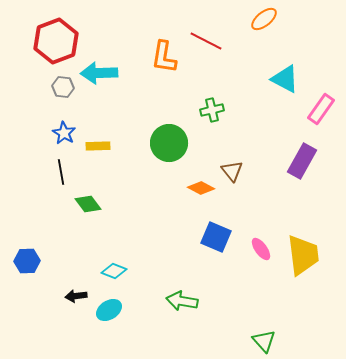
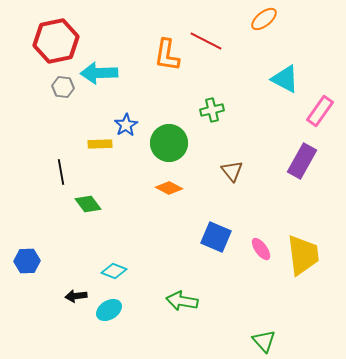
red hexagon: rotated 9 degrees clockwise
orange L-shape: moved 3 px right, 2 px up
pink rectangle: moved 1 px left, 2 px down
blue star: moved 62 px right, 8 px up; rotated 10 degrees clockwise
yellow rectangle: moved 2 px right, 2 px up
orange diamond: moved 32 px left
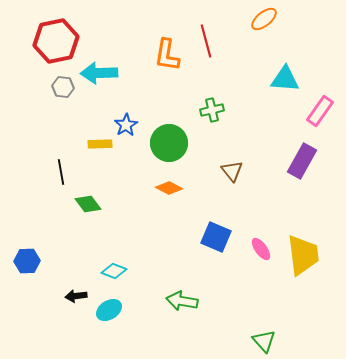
red line: rotated 48 degrees clockwise
cyan triangle: rotated 24 degrees counterclockwise
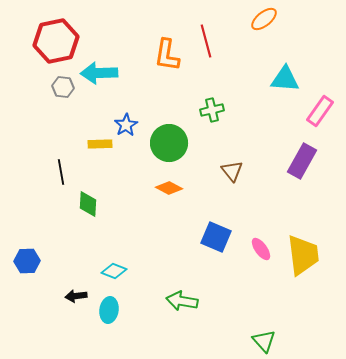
green diamond: rotated 40 degrees clockwise
cyan ellipse: rotated 50 degrees counterclockwise
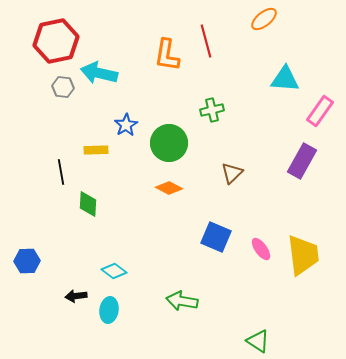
cyan arrow: rotated 15 degrees clockwise
yellow rectangle: moved 4 px left, 6 px down
brown triangle: moved 2 px down; rotated 25 degrees clockwise
cyan diamond: rotated 15 degrees clockwise
green triangle: moved 6 px left; rotated 15 degrees counterclockwise
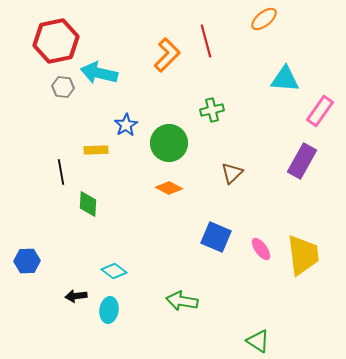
orange L-shape: rotated 144 degrees counterclockwise
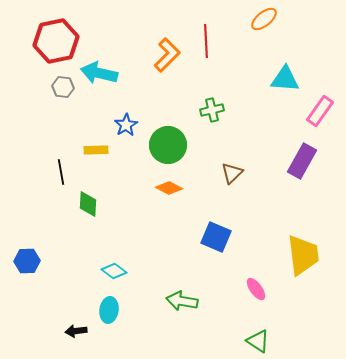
red line: rotated 12 degrees clockwise
green circle: moved 1 px left, 2 px down
pink ellipse: moved 5 px left, 40 px down
black arrow: moved 35 px down
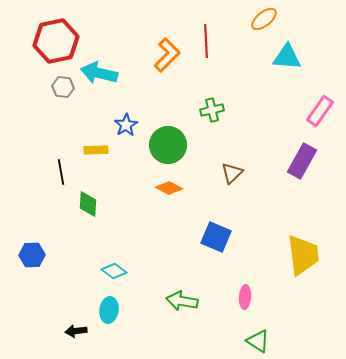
cyan triangle: moved 2 px right, 22 px up
blue hexagon: moved 5 px right, 6 px up
pink ellipse: moved 11 px left, 8 px down; rotated 40 degrees clockwise
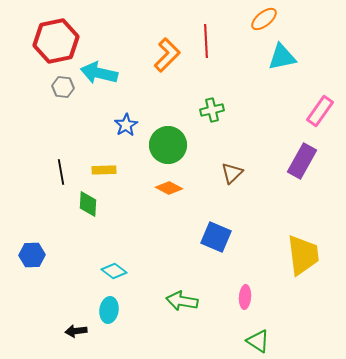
cyan triangle: moved 5 px left; rotated 16 degrees counterclockwise
yellow rectangle: moved 8 px right, 20 px down
